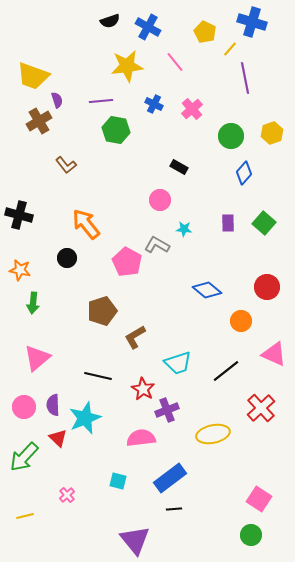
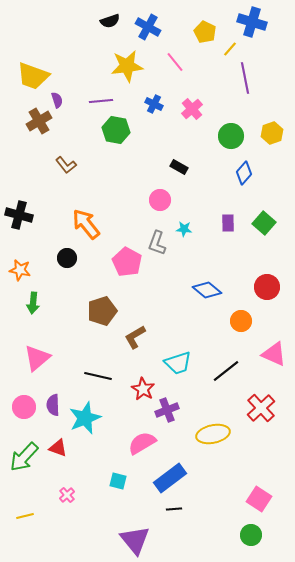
gray L-shape at (157, 245): moved 2 px up; rotated 100 degrees counterclockwise
red triangle at (58, 438): moved 10 px down; rotated 24 degrees counterclockwise
pink semicircle at (141, 438): moved 1 px right, 5 px down; rotated 24 degrees counterclockwise
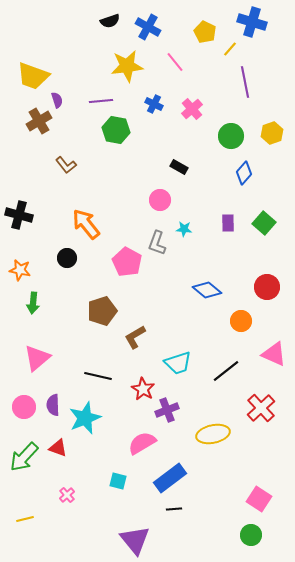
purple line at (245, 78): moved 4 px down
yellow line at (25, 516): moved 3 px down
